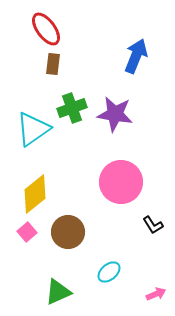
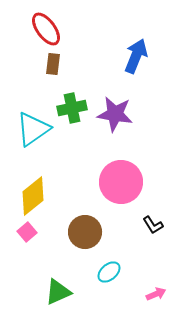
green cross: rotated 8 degrees clockwise
yellow diamond: moved 2 px left, 2 px down
brown circle: moved 17 px right
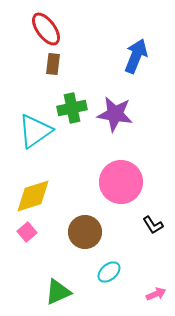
cyan triangle: moved 2 px right, 2 px down
yellow diamond: rotated 21 degrees clockwise
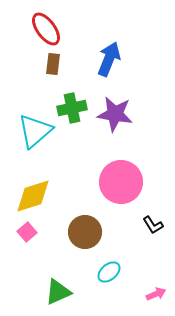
blue arrow: moved 27 px left, 3 px down
cyan triangle: rotated 6 degrees counterclockwise
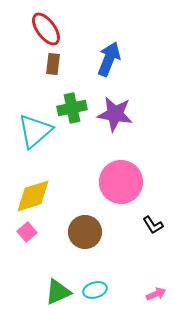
cyan ellipse: moved 14 px left, 18 px down; rotated 25 degrees clockwise
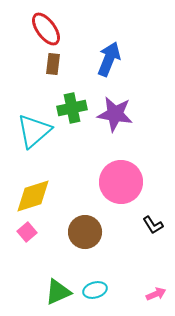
cyan triangle: moved 1 px left
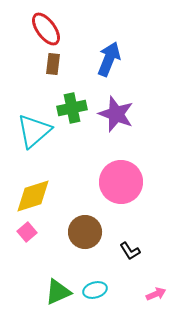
purple star: moved 1 px right; rotated 12 degrees clockwise
black L-shape: moved 23 px left, 26 px down
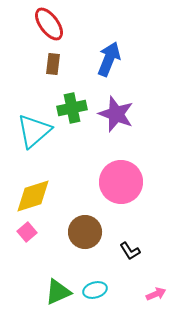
red ellipse: moved 3 px right, 5 px up
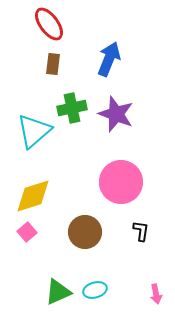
black L-shape: moved 11 px right, 20 px up; rotated 140 degrees counterclockwise
pink arrow: rotated 102 degrees clockwise
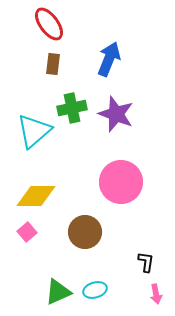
yellow diamond: moved 3 px right; rotated 18 degrees clockwise
black L-shape: moved 5 px right, 31 px down
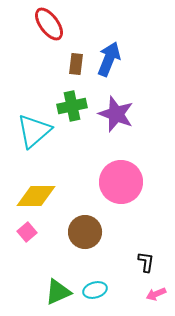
brown rectangle: moved 23 px right
green cross: moved 2 px up
pink arrow: rotated 78 degrees clockwise
